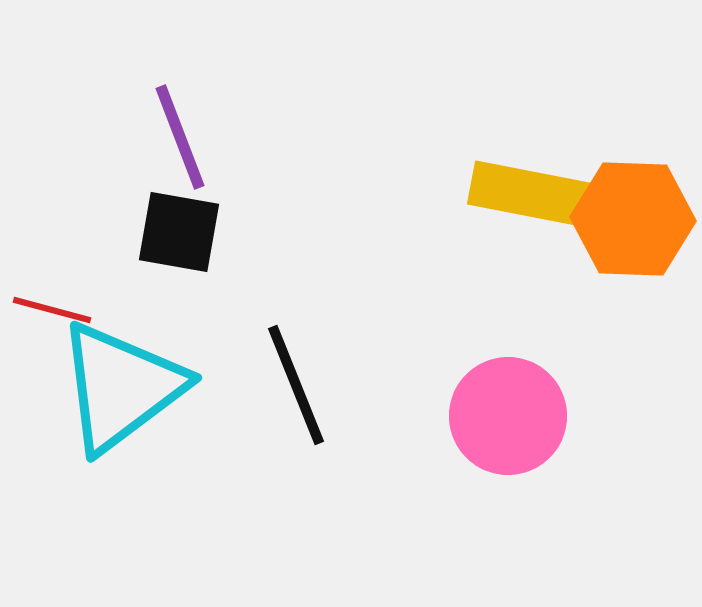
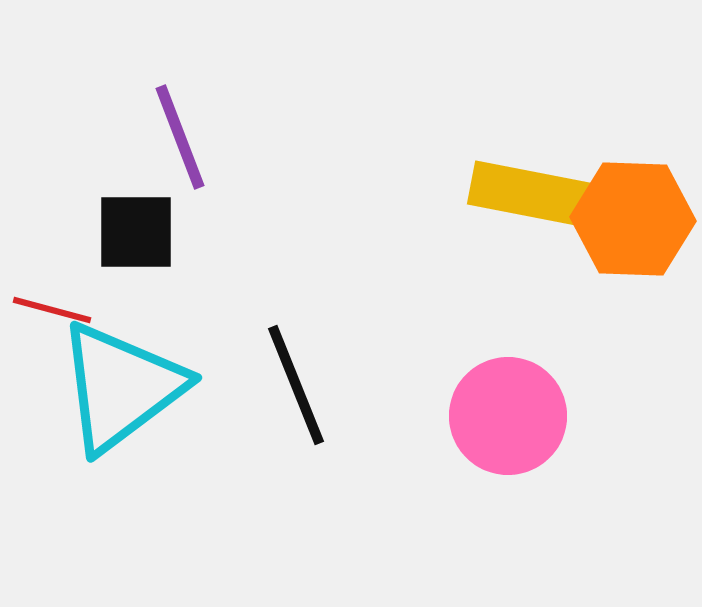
black square: moved 43 px left; rotated 10 degrees counterclockwise
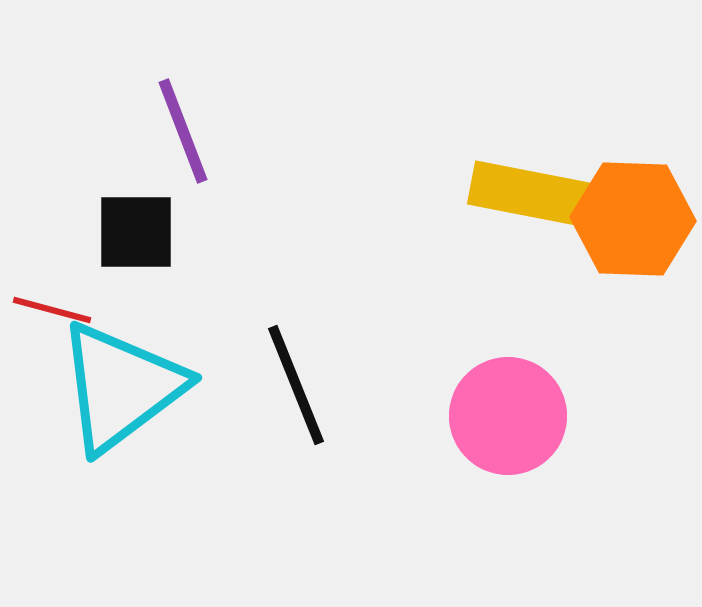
purple line: moved 3 px right, 6 px up
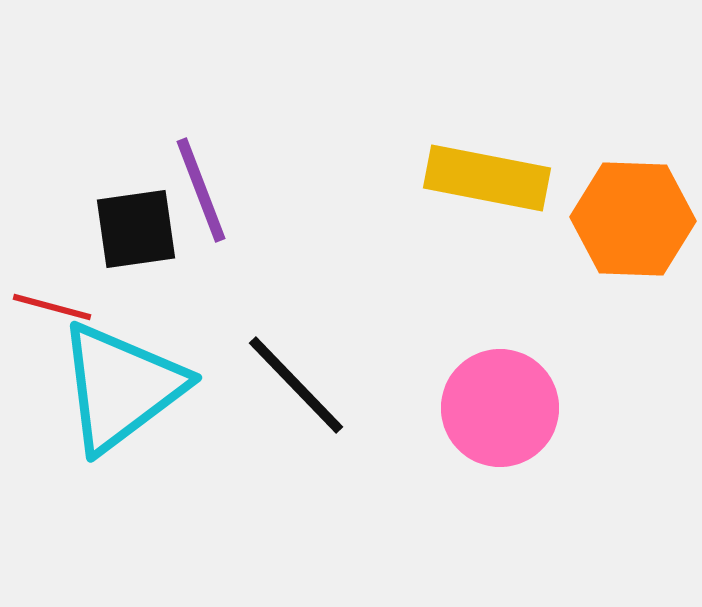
purple line: moved 18 px right, 59 px down
yellow rectangle: moved 44 px left, 16 px up
black square: moved 3 px up; rotated 8 degrees counterclockwise
red line: moved 3 px up
black line: rotated 22 degrees counterclockwise
pink circle: moved 8 px left, 8 px up
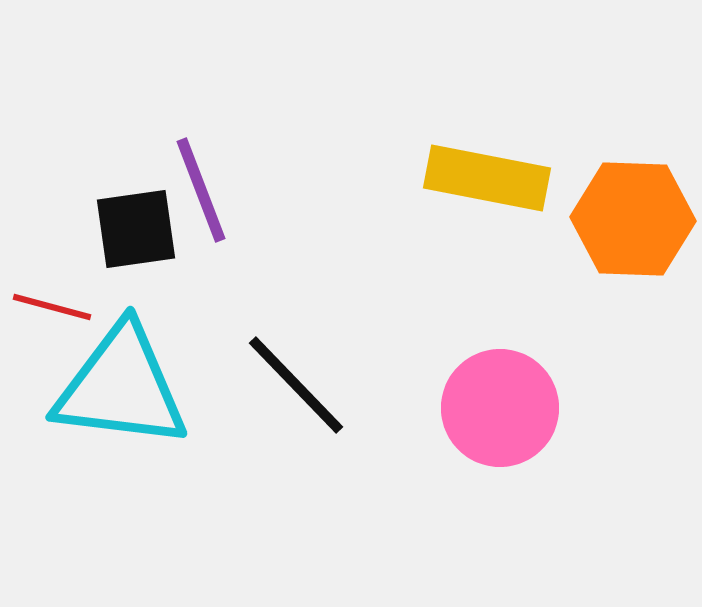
cyan triangle: rotated 44 degrees clockwise
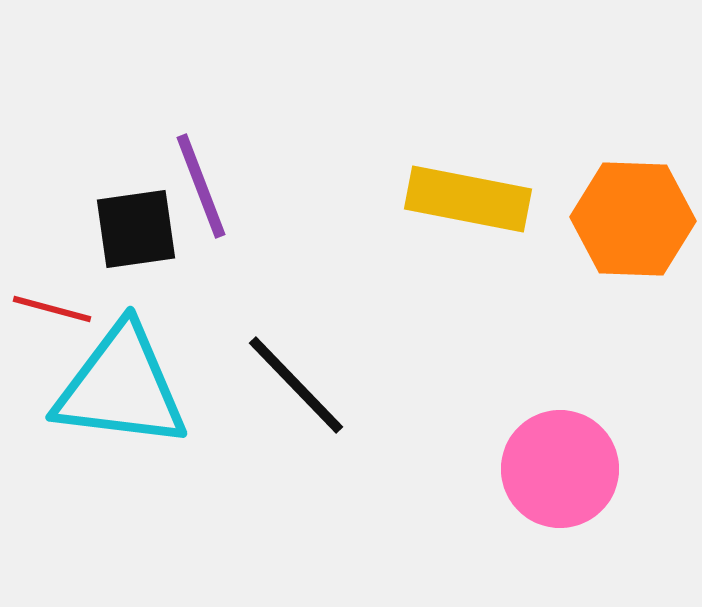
yellow rectangle: moved 19 px left, 21 px down
purple line: moved 4 px up
red line: moved 2 px down
pink circle: moved 60 px right, 61 px down
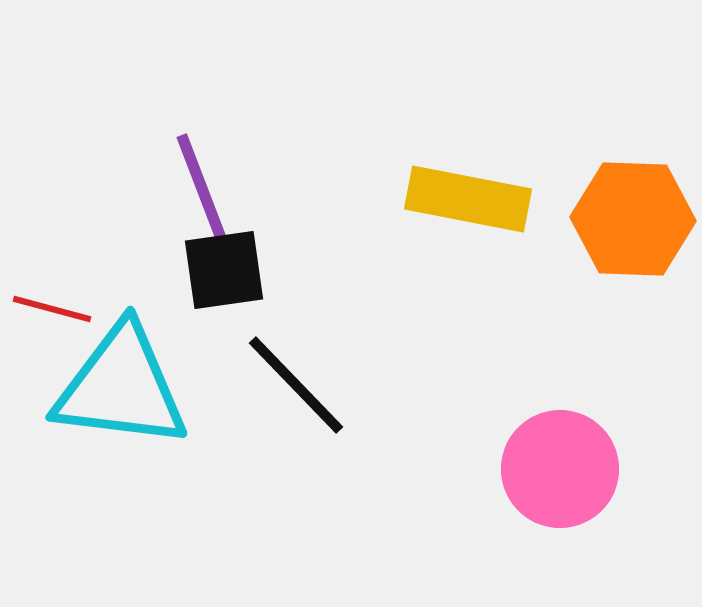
black square: moved 88 px right, 41 px down
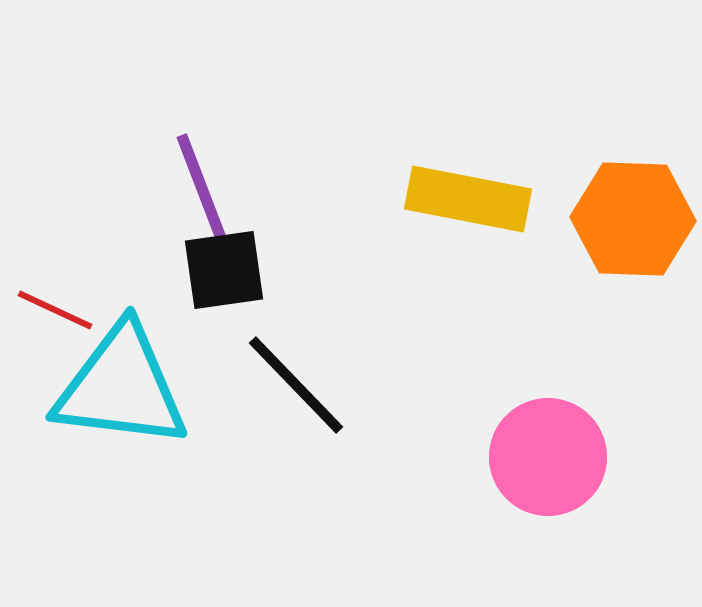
red line: moved 3 px right, 1 px down; rotated 10 degrees clockwise
pink circle: moved 12 px left, 12 px up
